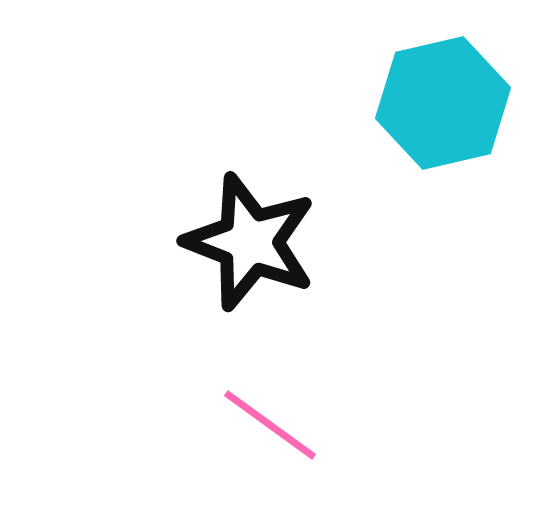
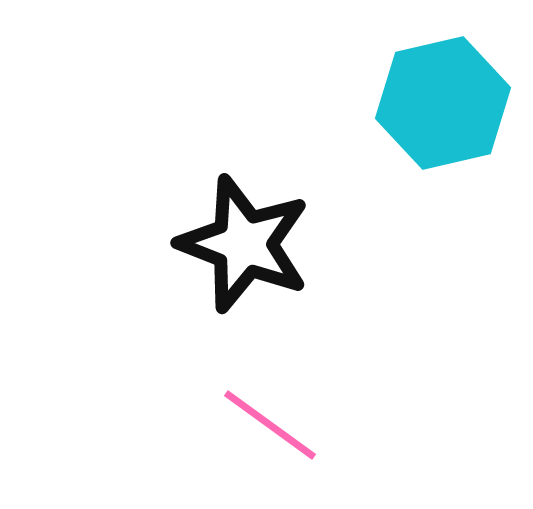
black star: moved 6 px left, 2 px down
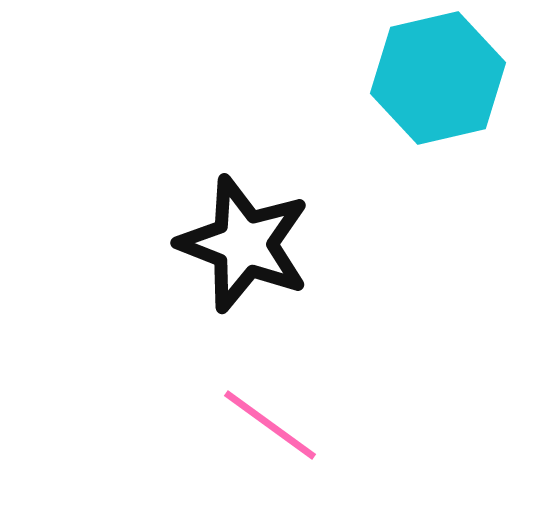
cyan hexagon: moved 5 px left, 25 px up
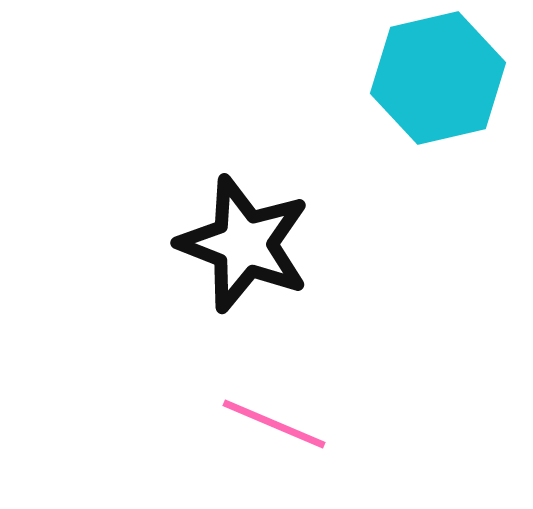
pink line: moved 4 px right, 1 px up; rotated 13 degrees counterclockwise
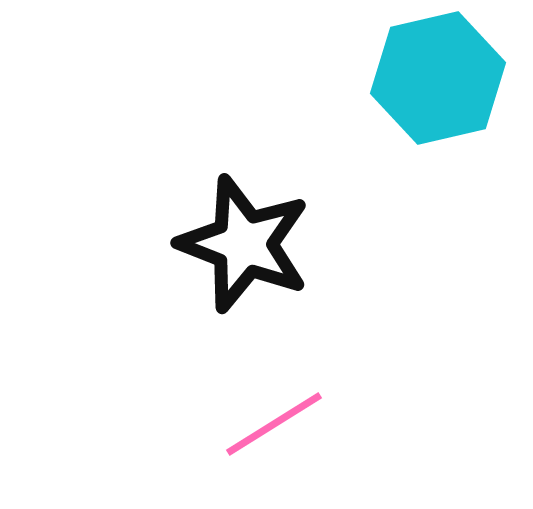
pink line: rotated 55 degrees counterclockwise
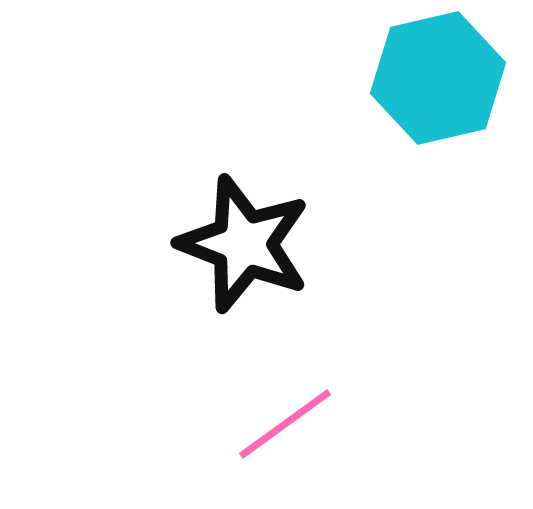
pink line: moved 11 px right; rotated 4 degrees counterclockwise
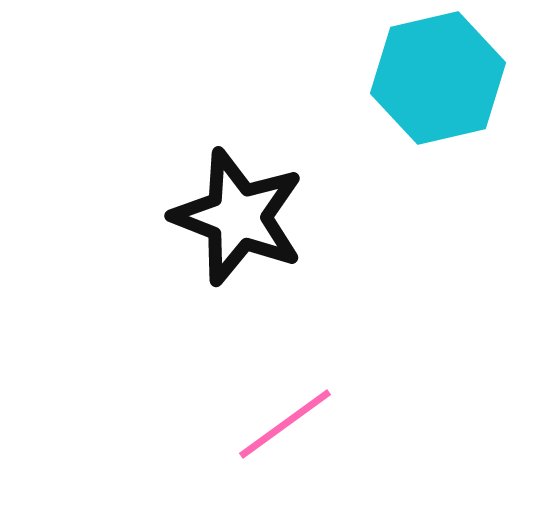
black star: moved 6 px left, 27 px up
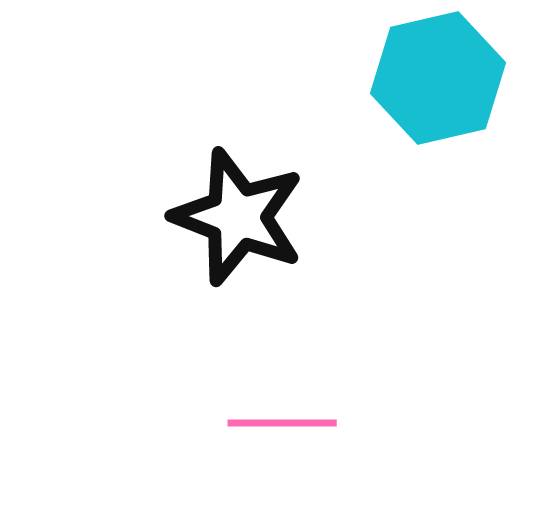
pink line: moved 3 px left, 1 px up; rotated 36 degrees clockwise
